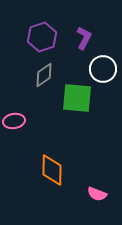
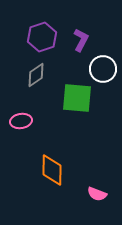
purple L-shape: moved 3 px left, 2 px down
gray diamond: moved 8 px left
pink ellipse: moved 7 px right
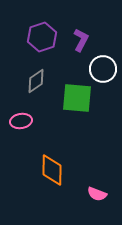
gray diamond: moved 6 px down
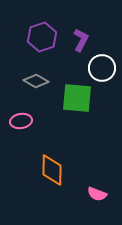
white circle: moved 1 px left, 1 px up
gray diamond: rotated 65 degrees clockwise
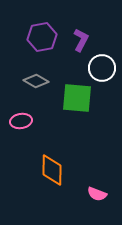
purple hexagon: rotated 8 degrees clockwise
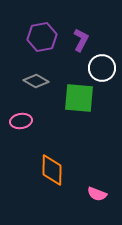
green square: moved 2 px right
